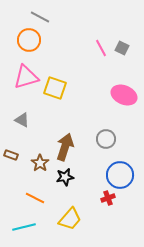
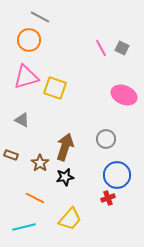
blue circle: moved 3 px left
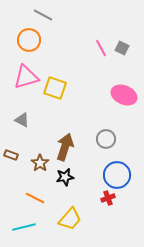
gray line: moved 3 px right, 2 px up
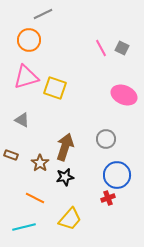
gray line: moved 1 px up; rotated 54 degrees counterclockwise
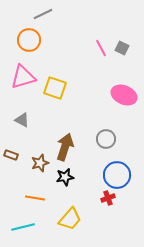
pink triangle: moved 3 px left
brown star: rotated 18 degrees clockwise
orange line: rotated 18 degrees counterclockwise
cyan line: moved 1 px left
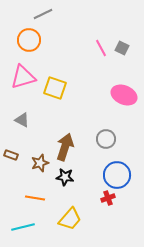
black star: rotated 18 degrees clockwise
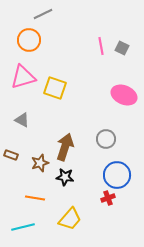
pink line: moved 2 px up; rotated 18 degrees clockwise
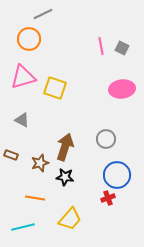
orange circle: moved 1 px up
pink ellipse: moved 2 px left, 6 px up; rotated 30 degrees counterclockwise
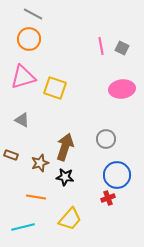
gray line: moved 10 px left; rotated 54 degrees clockwise
orange line: moved 1 px right, 1 px up
